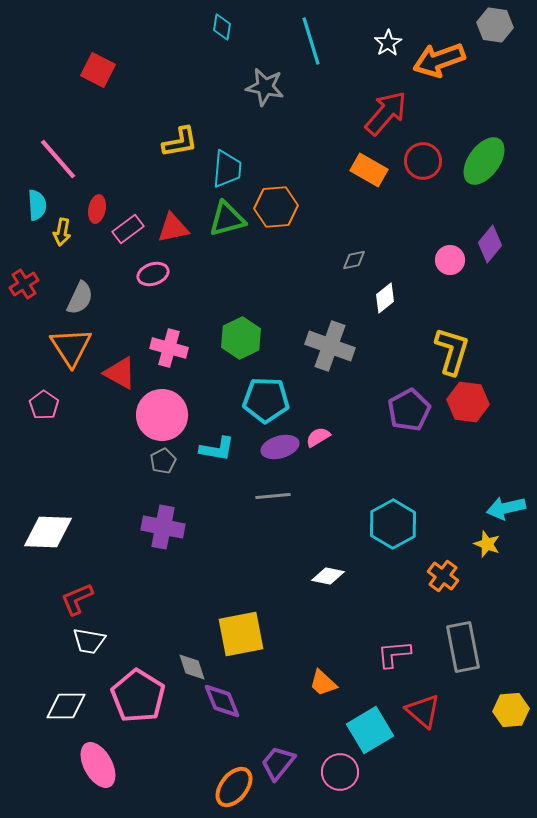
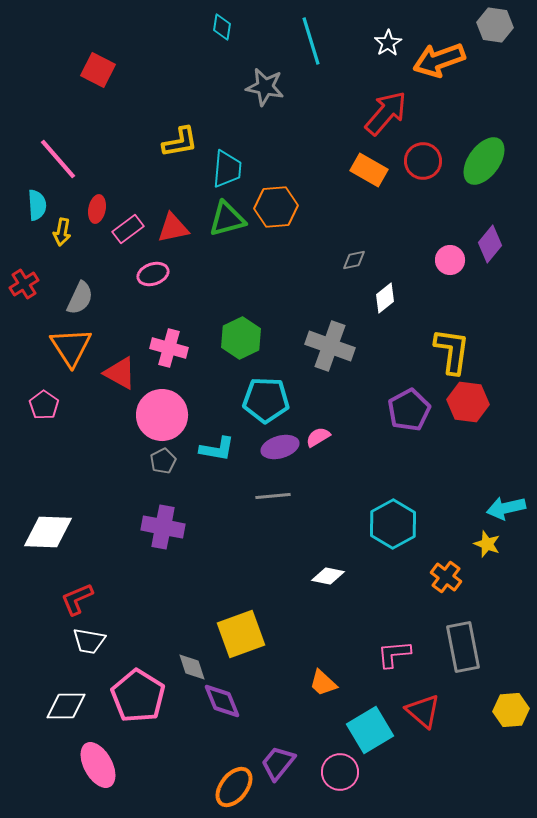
yellow L-shape at (452, 351): rotated 9 degrees counterclockwise
orange cross at (443, 576): moved 3 px right, 1 px down
yellow square at (241, 634): rotated 9 degrees counterclockwise
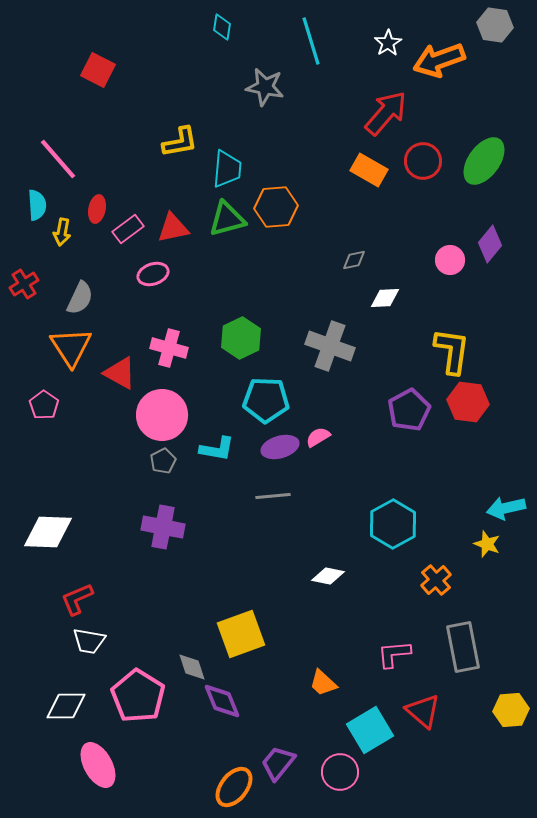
white diamond at (385, 298): rotated 36 degrees clockwise
orange cross at (446, 577): moved 10 px left, 3 px down; rotated 12 degrees clockwise
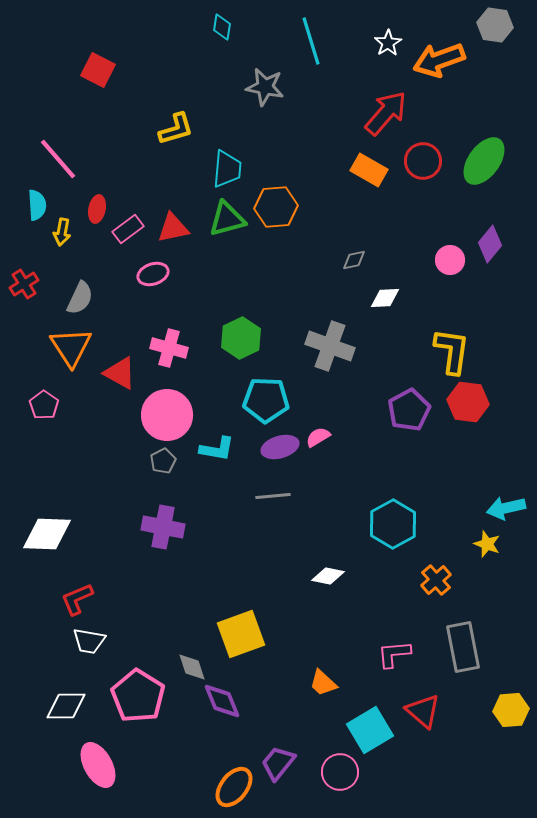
yellow L-shape at (180, 142): moved 4 px left, 13 px up; rotated 6 degrees counterclockwise
pink circle at (162, 415): moved 5 px right
white diamond at (48, 532): moved 1 px left, 2 px down
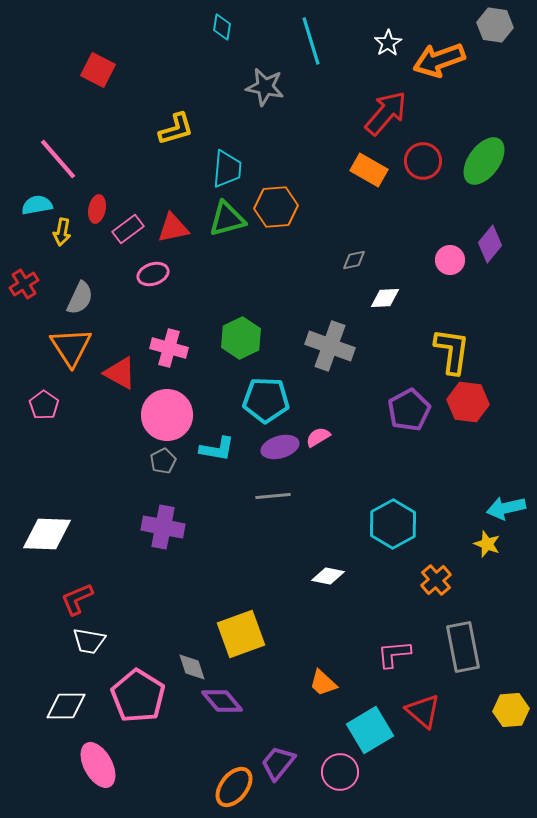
cyan semicircle at (37, 205): rotated 96 degrees counterclockwise
purple diamond at (222, 701): rotated 18 degrees counterclockwise
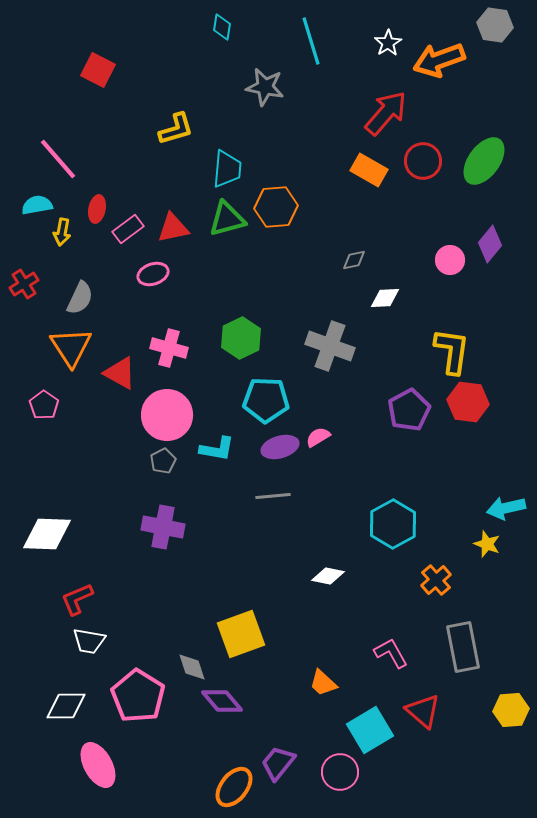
pink L-shape at (394, 654): moved 3 px left, 1 px up; rotated 66 degrees clockwise
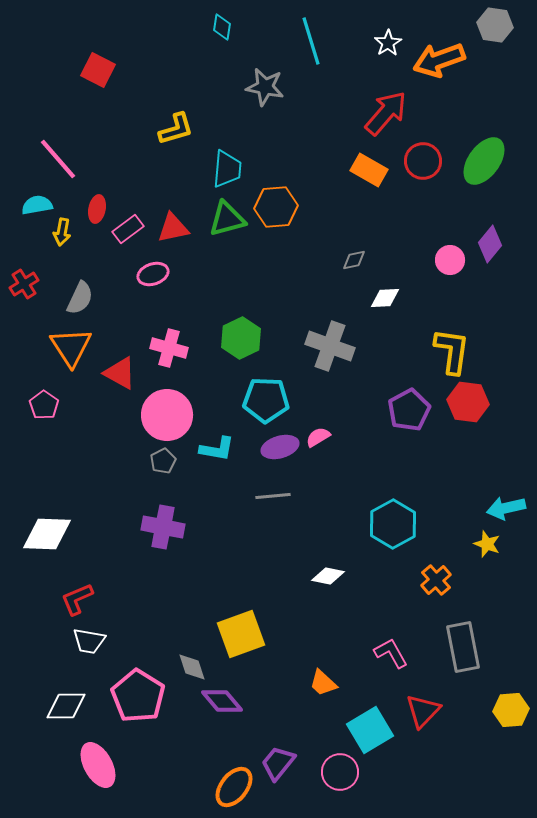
red triangle at (423, 711): rotated 33 degrees clockwise
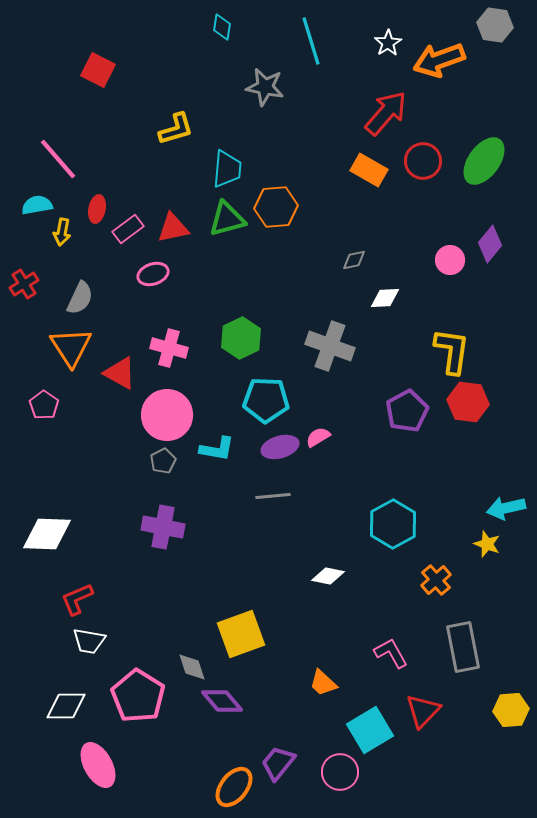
purple pentagon at (409, 410): moved 2 px left, 1 px down
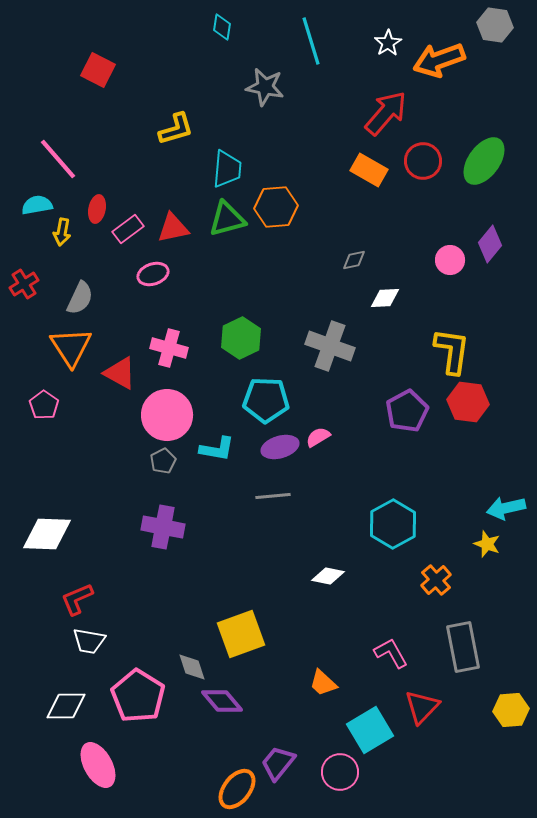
red triangle at (423, 711): moved 1 px left, 4 px up
orange ellipse at (234, 787): moved 3 px right, 2 px down
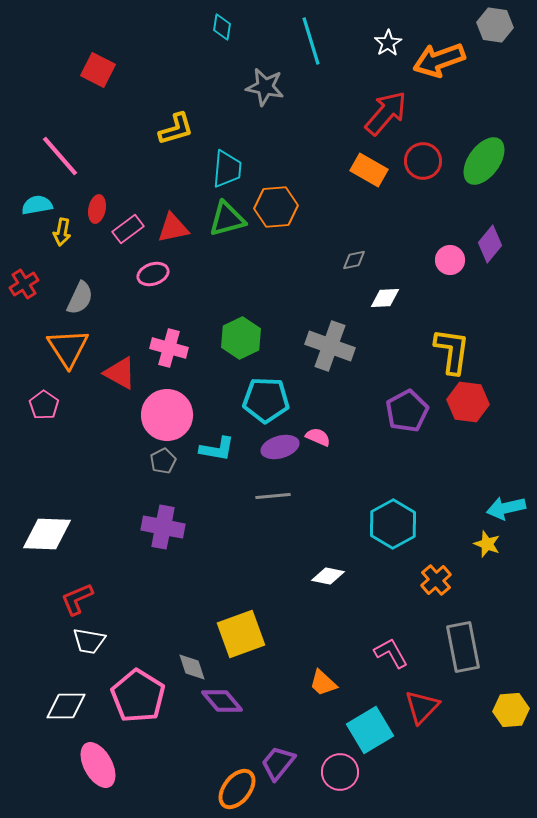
pink line at (58, 159): moved 2 px right, 3 px up
orange triangle at (71, 347): moved 3 px left, 1 px down
pink semicircle at (318, 437): rotated 55 degrees clockwise
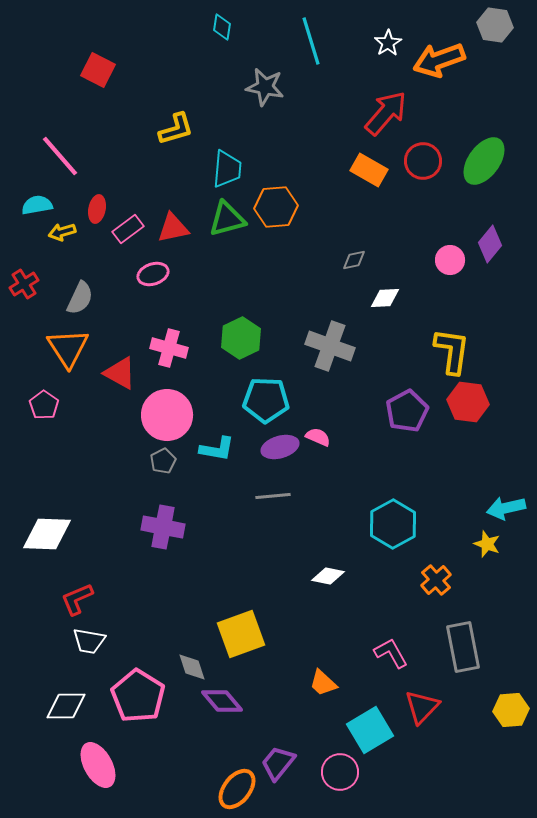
yellow arrow at (62, 232): rotated 64 degrees clockwise
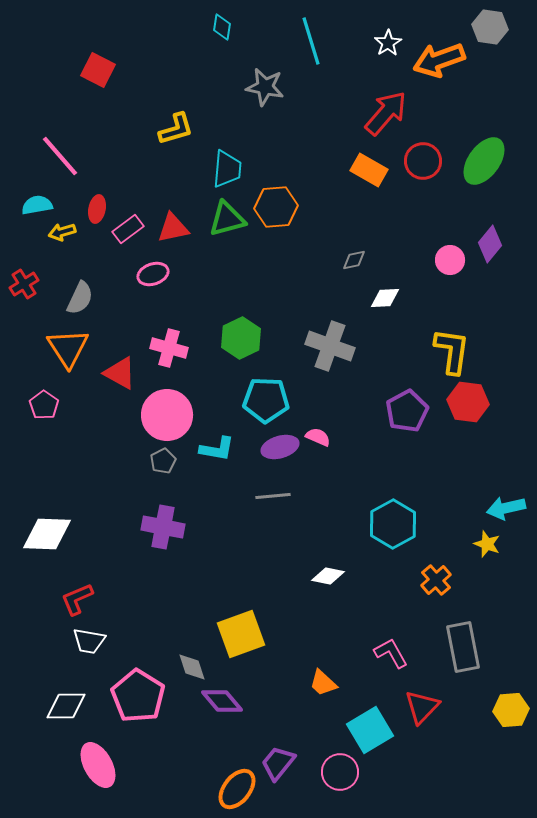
gray hexagon at (495, 25): moved 5 px left, 2 px down
